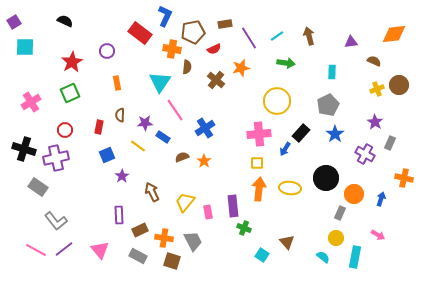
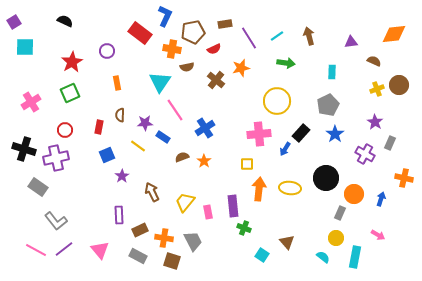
brown semicircle at (187, 67): rotated 72 degrees clockwise
yellow square at (257, 163): moved 10 px left, 1 px down
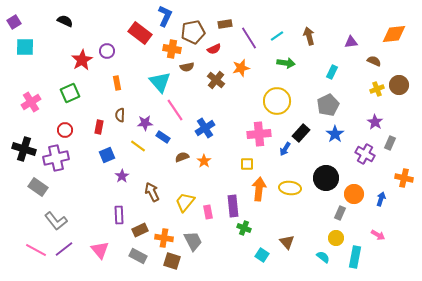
red star at (72, 62): moved 10 px right, 2 px up
cyan rectangle at (332, 72): rotated 24 degrees clockwise
cyan triangle at (160, 82): rotated 15 degrees counterclockwise
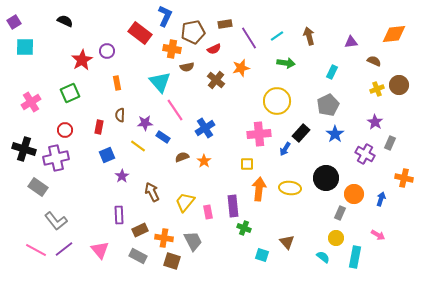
cyan square at (262, 255): rotated 16 degrees counterclockwise
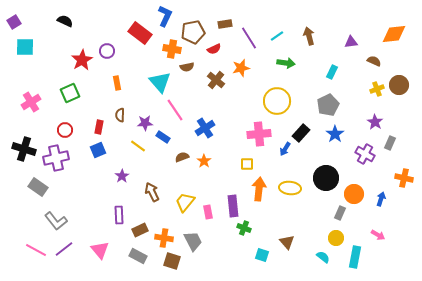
blue square at (107, 155): moved 9 px left, 5 px up
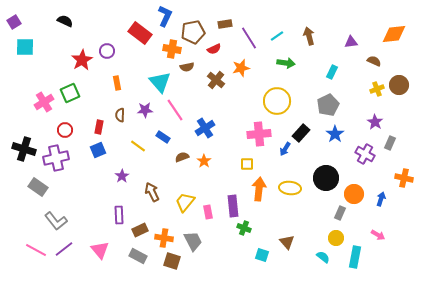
pink cross at (31, 102): moved 13 px right
purple star at (145, 123): moved 13 px up
